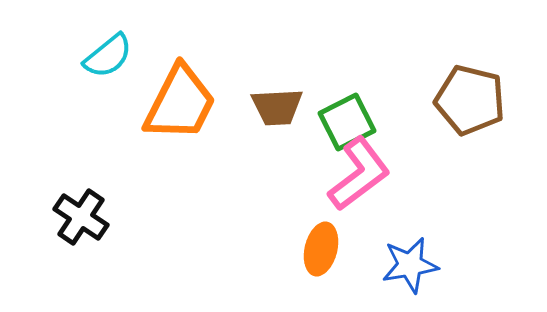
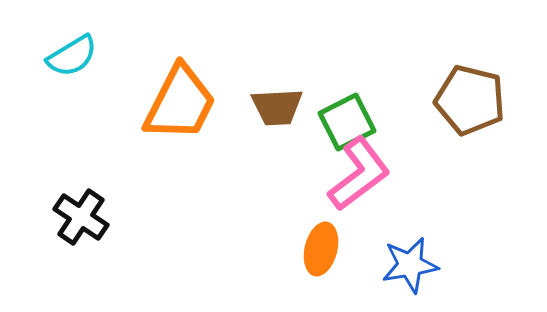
cyan semicircle: moved 36 px left; rotated 8 degrees clockwise
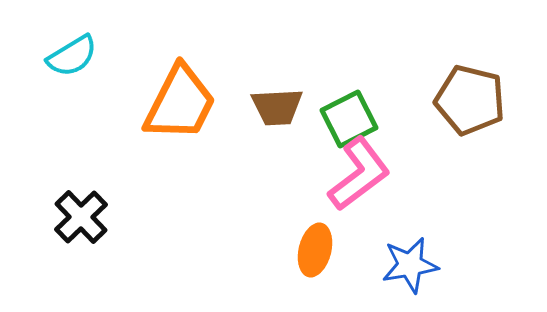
green square: moved 2 px right, 3 px up
black cross: rotated 12 degrees clockwise
orange ellipse: moved 6 px left, 1 px down
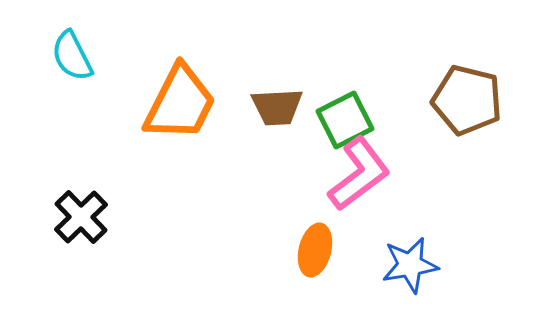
cyan semicircle: rotated 94 degrees clockwise
brown pentagon: moved 3 px left
green square: moved 4 px left, 1 px down
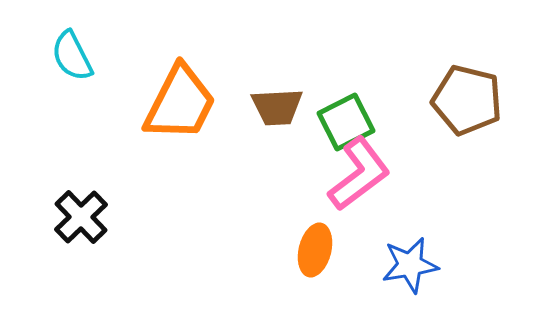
green square: moved 1 px right, 2 px down
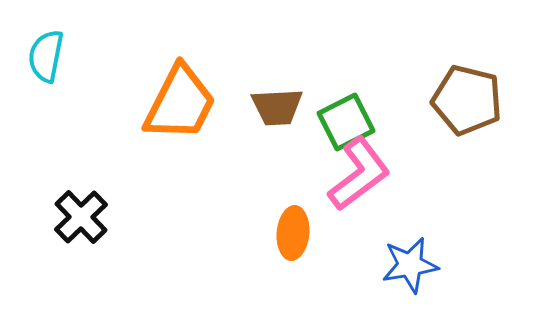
cyan semicircle: moved 26 px left; rotated 38 degrees clockwise
orange ellipse: moved 22 px left, 17 px up; rotated 9 degrees counterclockwise
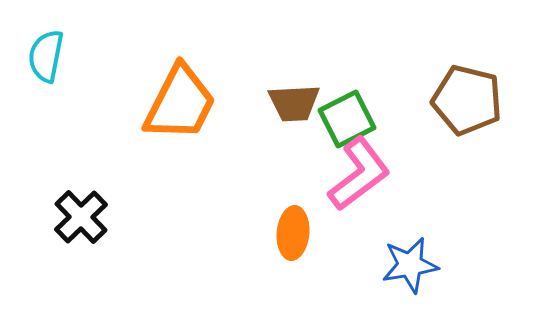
brown trapezoid: moved 17 px right, 4 px up
green square: moved 1 px right, 3 px up
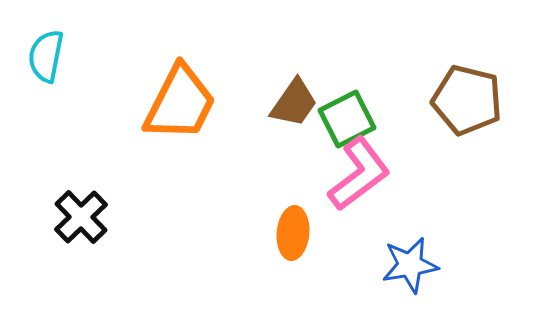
brown trapezoid: rotated 52 degrees counterclockwise
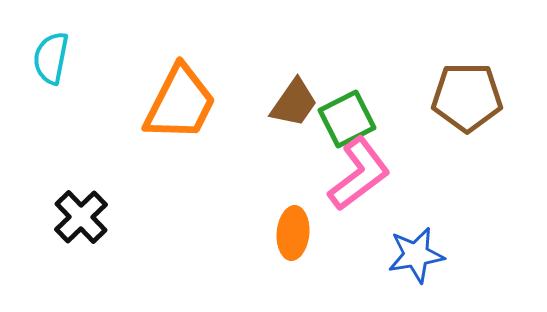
cyan semicircle: moved 5 px right, 2 px down
brown pentagon: moved 3 px up; rotated 14 degrees counterclockwise
blue star: moved 6 px right, 10 px up
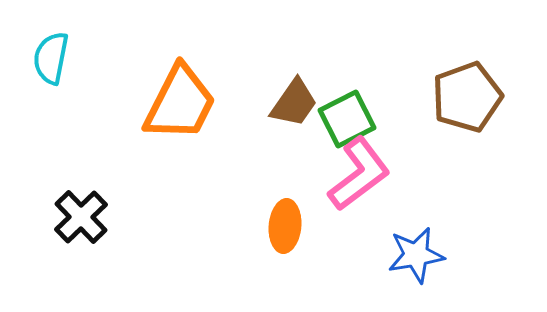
brown pentagon: rotated 20 degrees counterclockwise
orange ellipse: moved 8 px left, 7 px up
